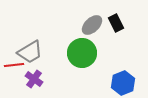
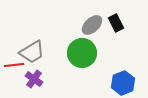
gray trapezoid: moved 2 px right
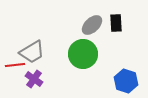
black rectangle: rotated 24 degrees clockwise
green circle: moved 1 px right, 1 px down
red line: moved 1 px right
blue hexagon: moved 3 px right, 2 px up; rotated 20 degrees counterclockwise
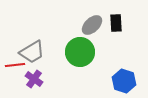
green circle: moved 3 px left, 2 px up
blue hexagon: moved 2 px left
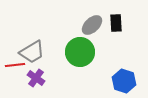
purple cross: moved 2 px right, 1 px up
